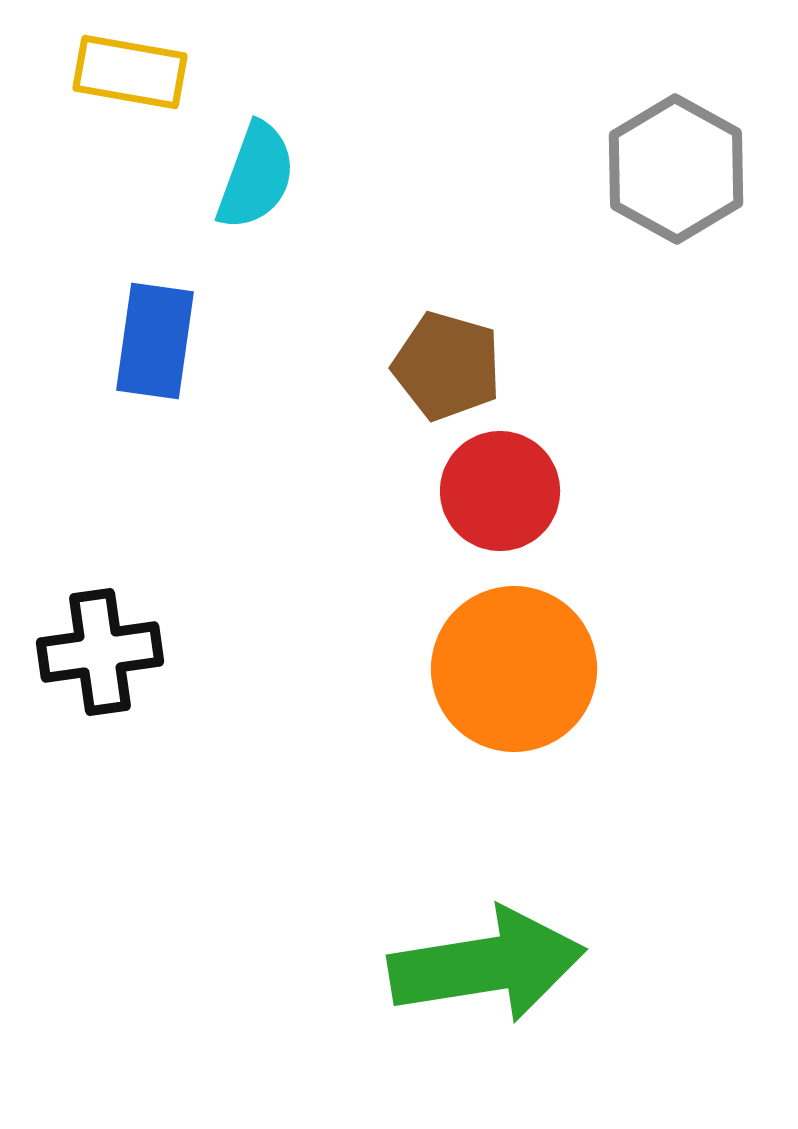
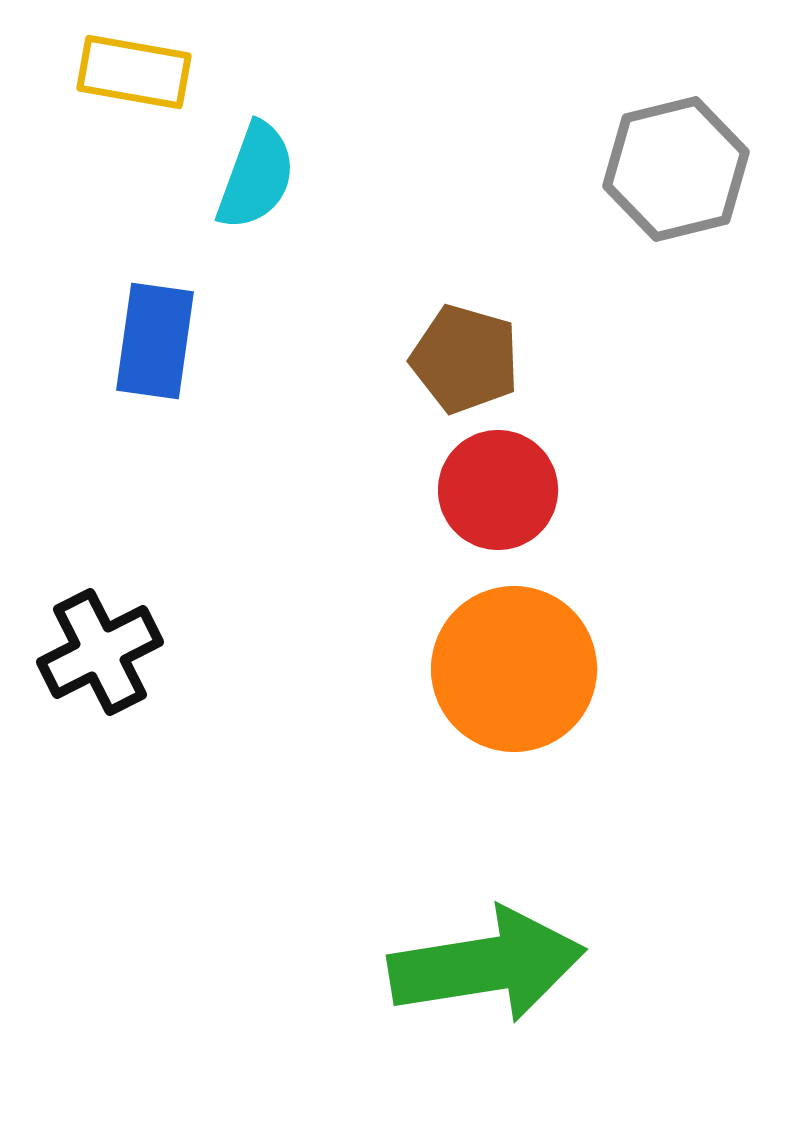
yellow rectangle: moved 4 px right
gray hexagon: rotated 17 degrees clockwise
brown pentagon: moved 18 px right, 7 px up
red circle: moved 2 px left, 1 px up
black cross: rotated 19 degrees counterclockwise
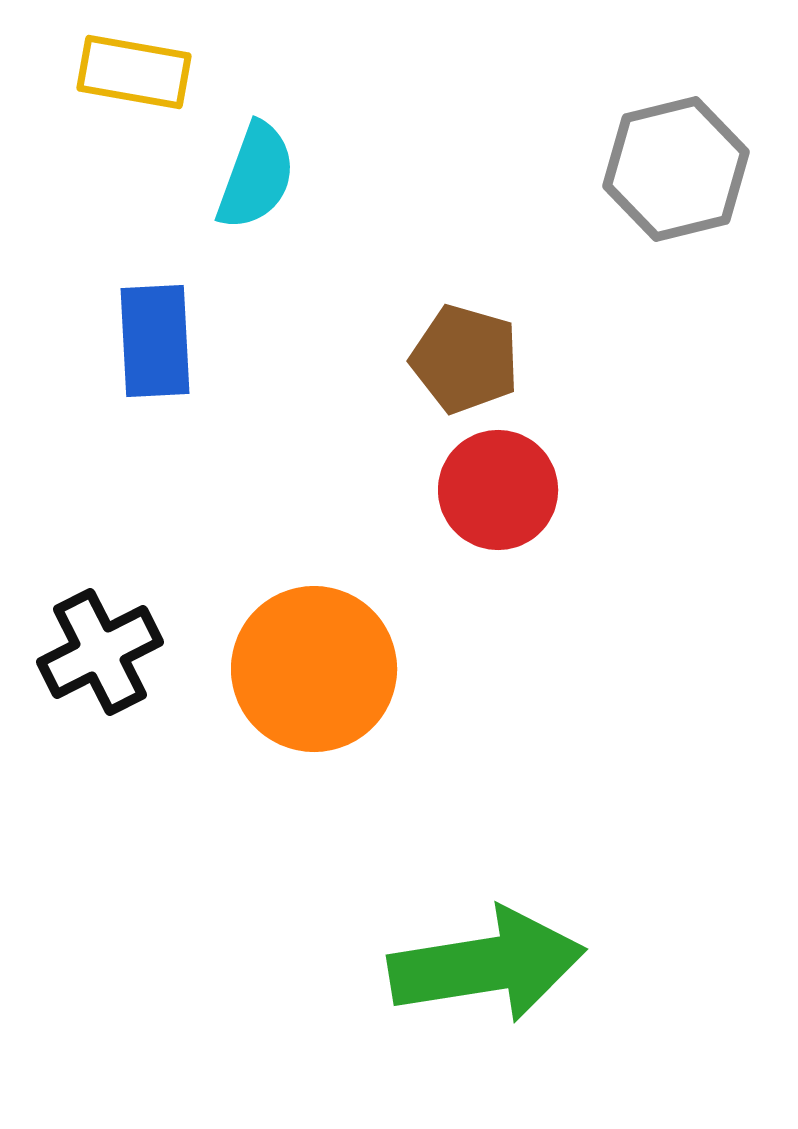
blue rectangle: rotated 11 degrees counterclockwise
orange circle: moved 200 px left
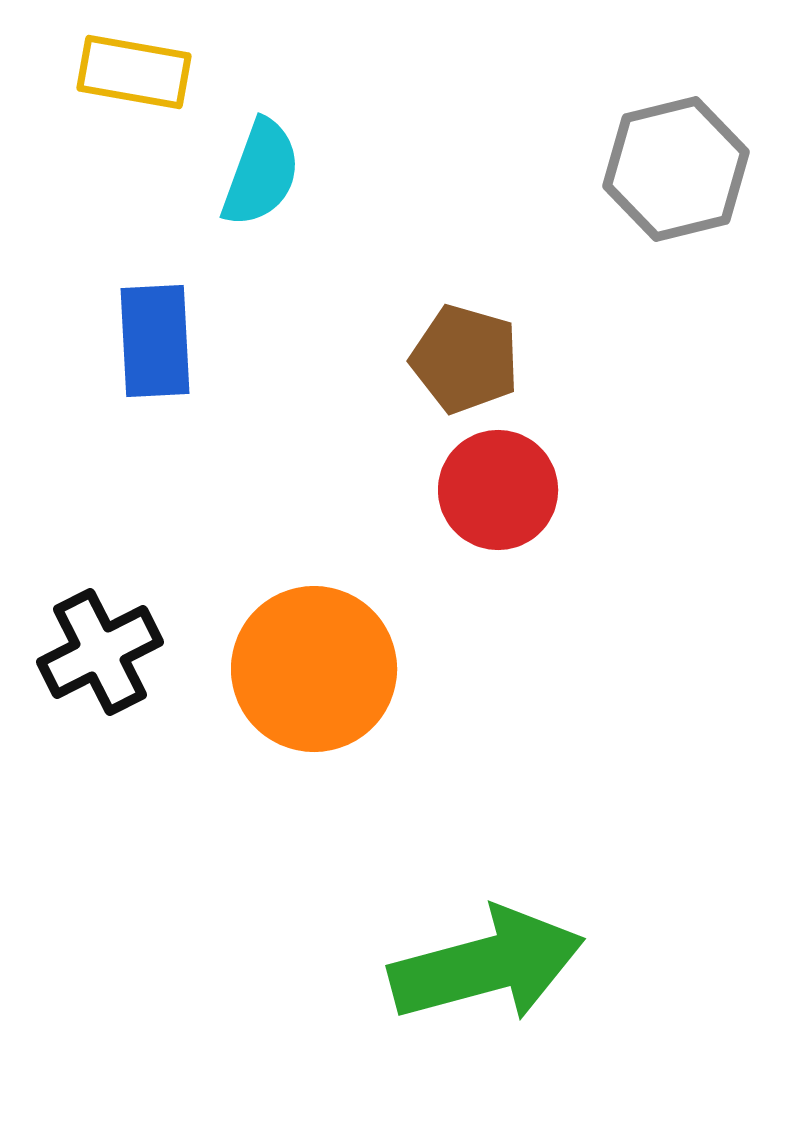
cyan semicircle: moved 5 px right, 3 px up
green arrow: rotated 6 degrees counterclockwise
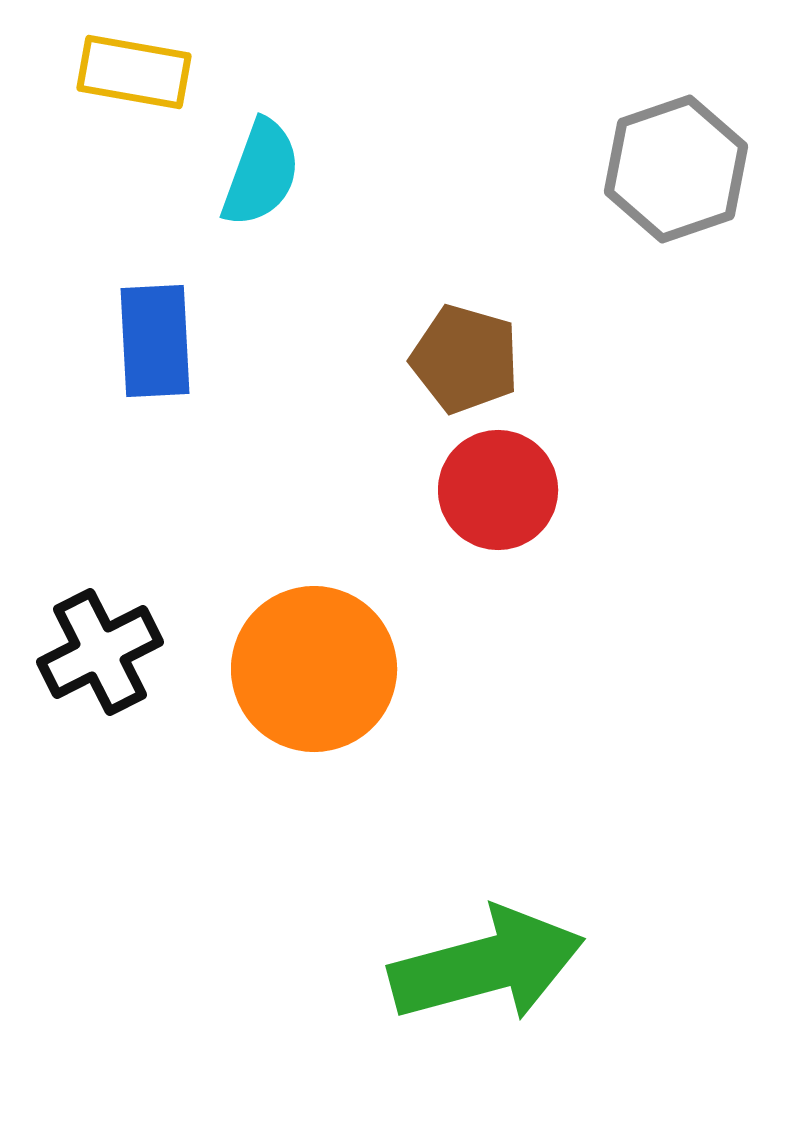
gray hexagon: rotated 5 degrees counterclockwise
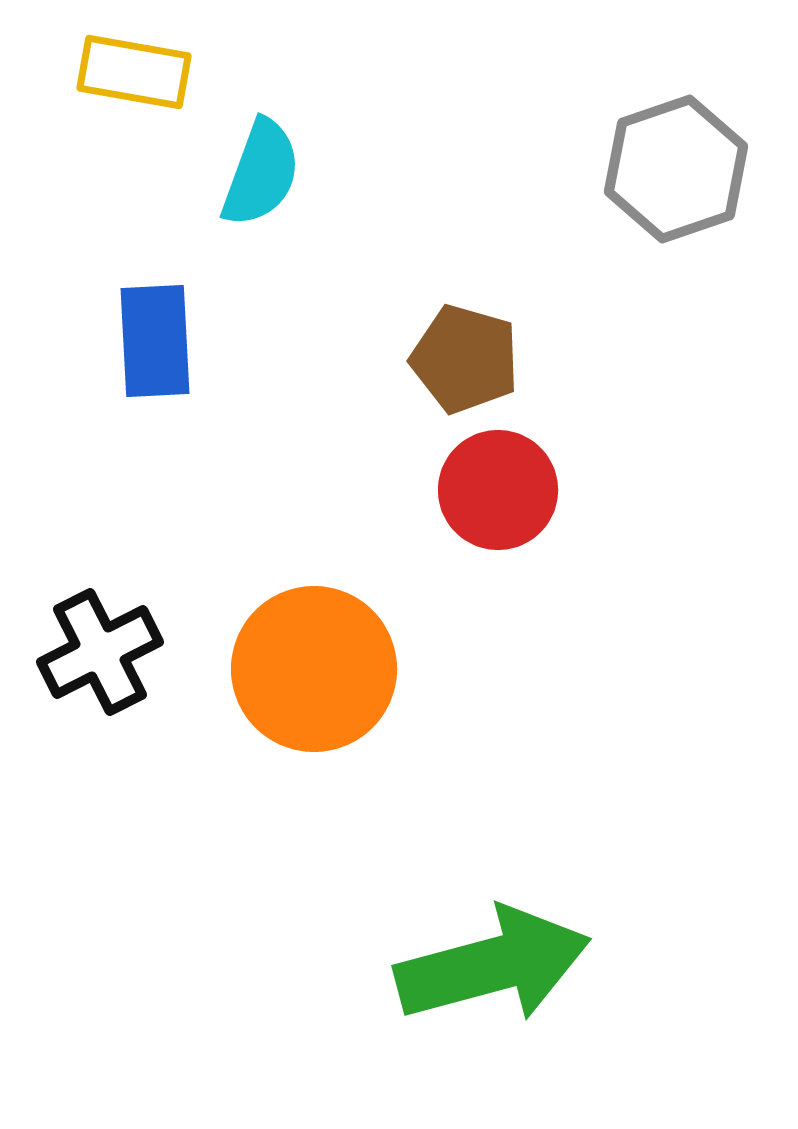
green arrow: moved 6 px right
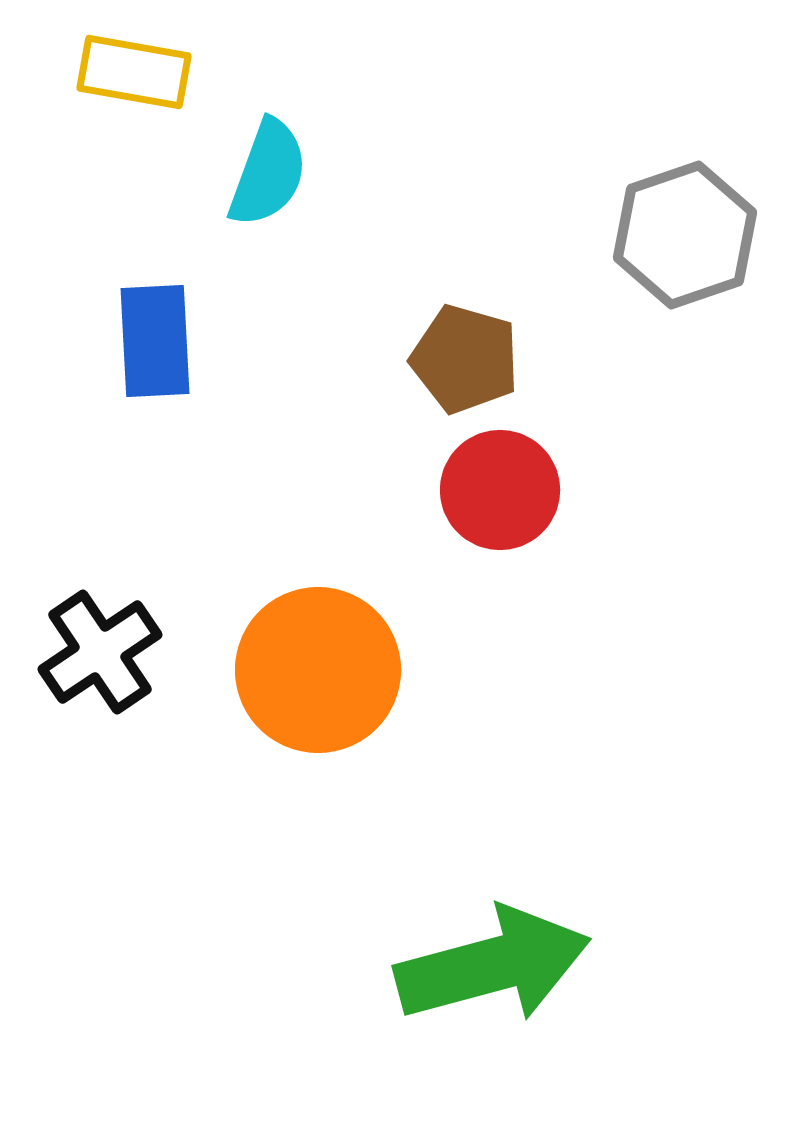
gray hexagon: moved 9 px right, 66 px down
cyan semicircle: moved 7 px right
red circle: moved 2 px right
black cross: rotated 7 degrees counterclockwise
orange circle: moved 4 px right, 1 px down
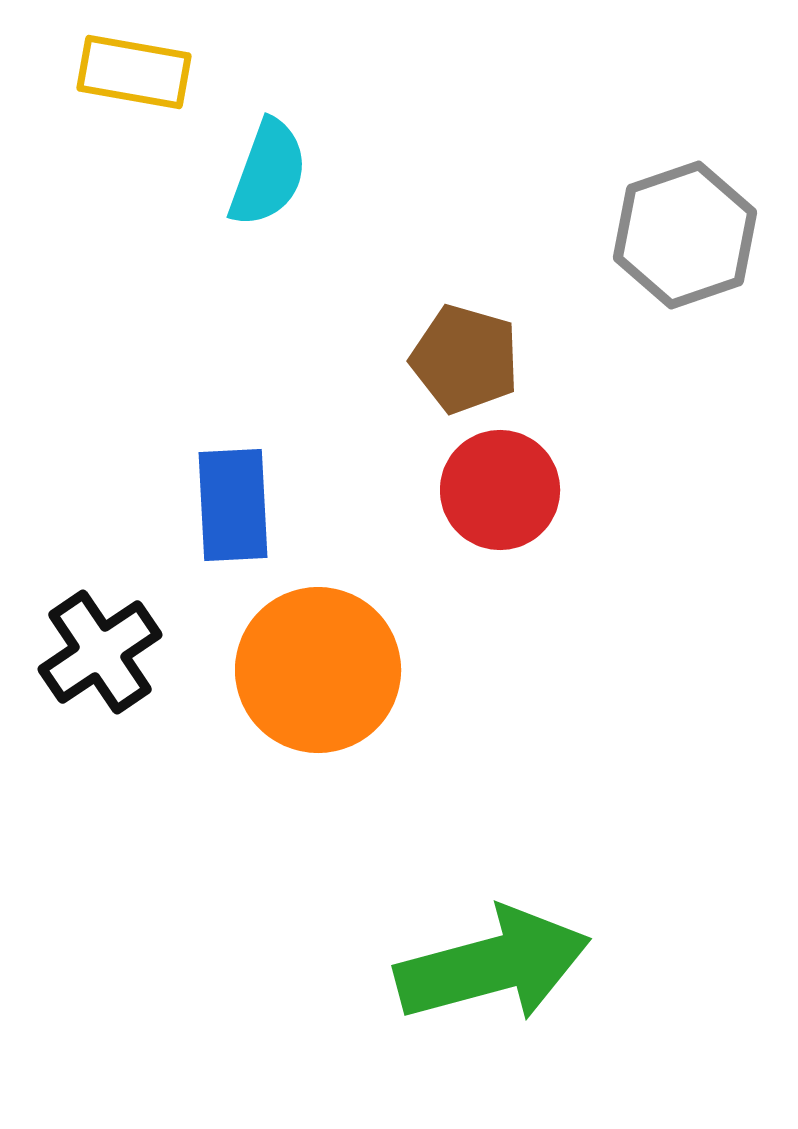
blue rectangle: moved 78 px right, 164 px down
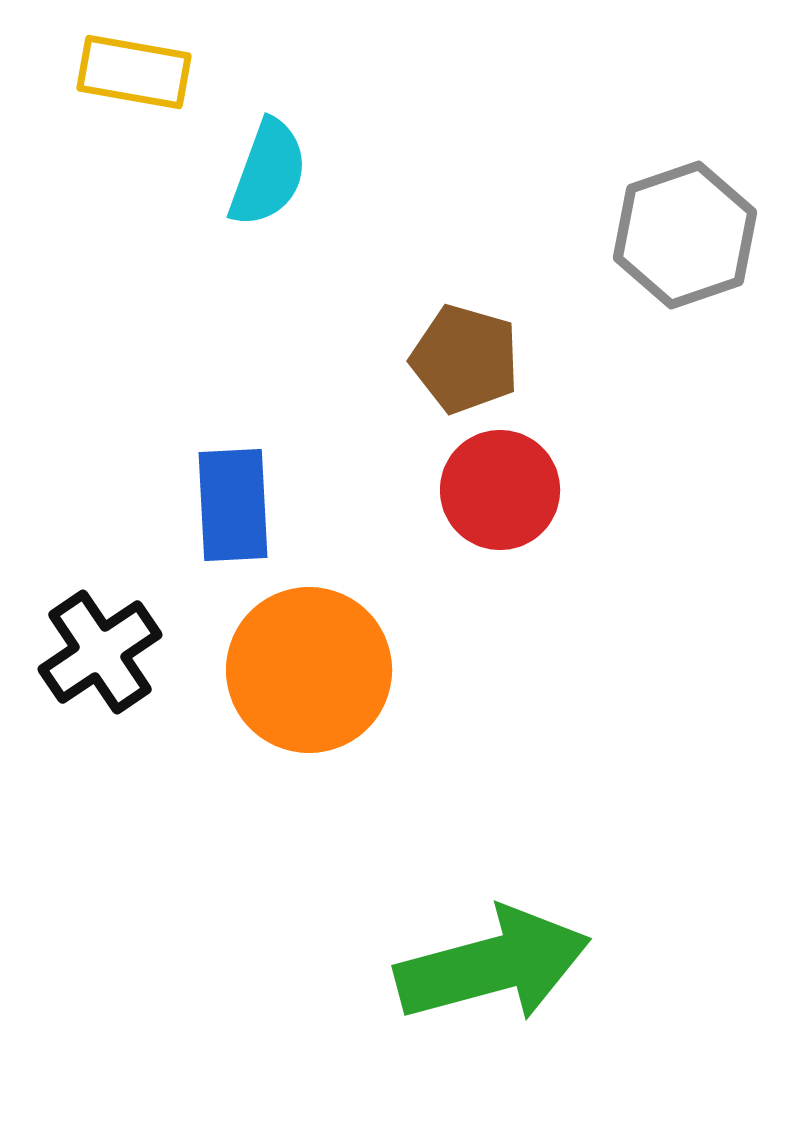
orange circle: moved 9 px left
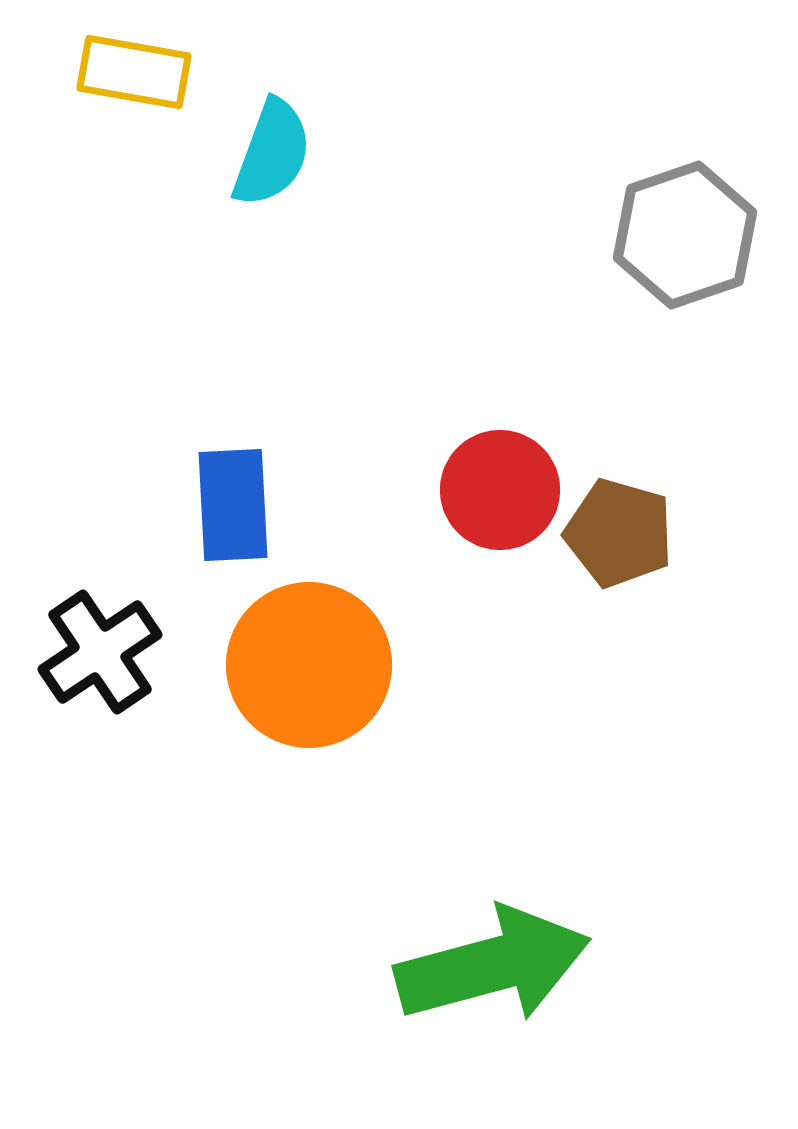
cyan semicircle: moved 4 px right, 20 px up
brown pentagon: moved 154 px right, 174 px down
orange circle: moved 5 px up
